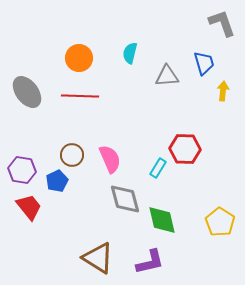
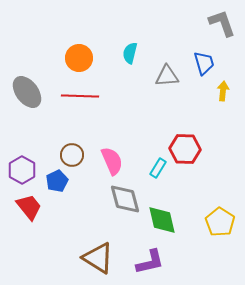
pink semicircle: moved 2 px right, 2 px down
purple hexagon: rotated 20 degrees clockwise
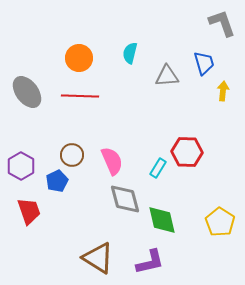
red hexagon: moved 2 px right, 3 px down
purple hexagon: moved 1 px left, 4 px up
red trapezoid: moved 4 px down; rotated 20 degrees clockwise
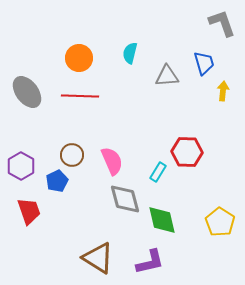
cyan rectangle: moved 4 px down
